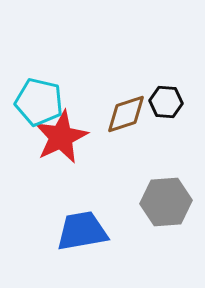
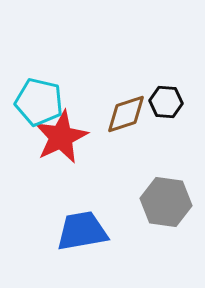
gray hexagon: rotated 12 degrees clockwise
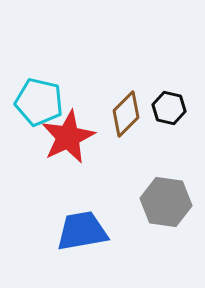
black hexagon: moved 3 px right, 6 px down; rotated 8 degrees clockwise
brown diamond: rotated 27 degrees counterclockwise
red star: moved 7 px right
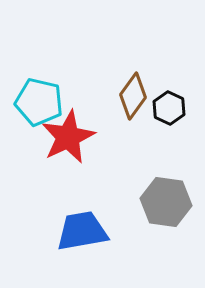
black hexagon: rotated 12 degrees clockwise
brown diamond: moved 7 px right, 18 px up; rotated 9 degrees counterclockwise
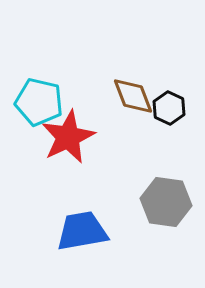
brown diamond: rotated 57 degrees counterclockwise
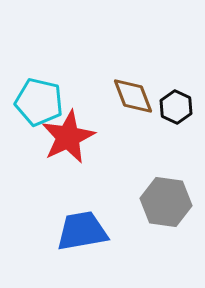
black hexagon: moved 7 px right, 1 px up
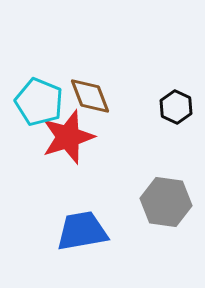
brown diamond: moved 43 px left
cyan pentagon: rotated 9 degrees clockwise
red star: rotated 8 degrees clockwise
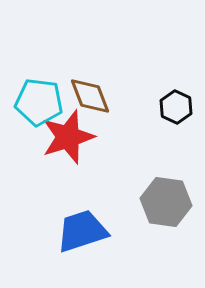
cyan pentagon: rotated 15 degrees counterclockwise
blue trapezoid: rotated 8 degrees counterclockwise
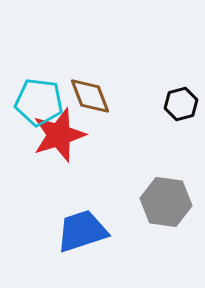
black hexagon: moved 5 px right, 3 px up; rotated 20 degrees clockwise
red star: moved 9 px left, 2 px up
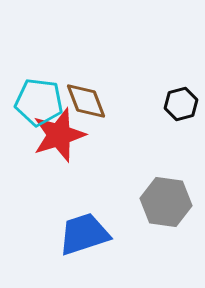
brown diamond: moved 4 px left, 5 px down
blue trapezoid: moved 2 px right, 3 px down
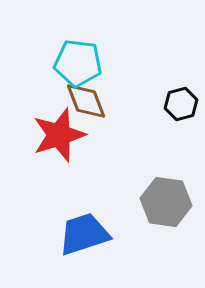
cyan pentagon: moved 39 px right, 39 px up
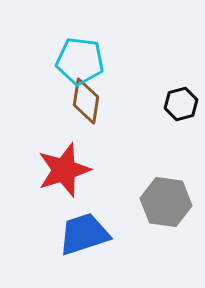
cyan pentagon: moved 2 px right, 2 px up
brown diamond: rotated 30 degrees clockwise
red star: moved 5 px right, 35 px down
